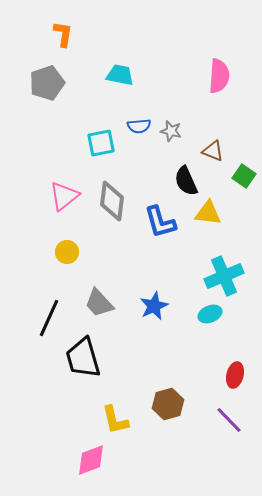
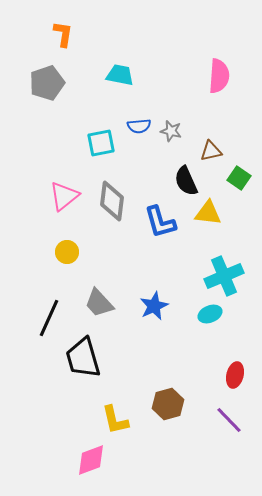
brown triangle: moved 2 px left; rotated 35 degrees counterclockwise
green square: moved 5 px left, 2 px down
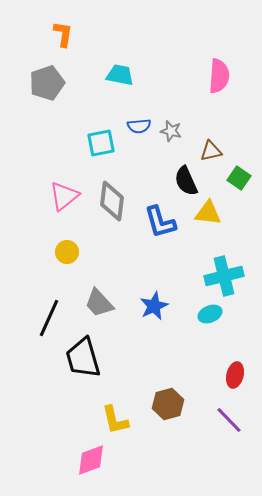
cyan cross: rotated 9 degrees clockwise
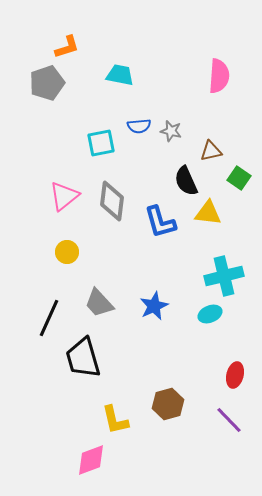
orange L-shape: moved 4 px right, 13 px down; rotated 64 degrees clockwise
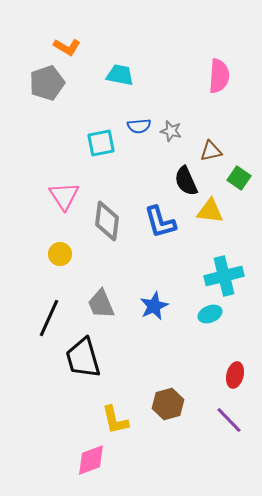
orange L-shape: rotated 48 degrees clockwise
pink triangle: rotated 24 degrees counterclockwise
gray diamond: moved 5 px left, 20 px down
yellow triangle: moved 2 px right, 2 px up
yellow circle: moved 7 px left, 2 px down
gray trapezoid: moved 2 px right, 1 px down; rotated 20 degrees clockwise
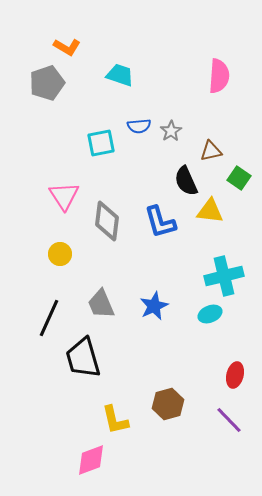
cyan trapezoid: rotated 8 degrees clockwise
gray star: rotated 25 degrees clockwise
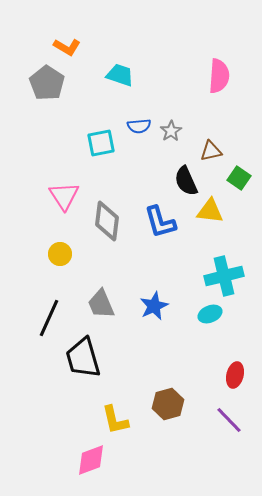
gray pentagon: rotated 20 degrees counterclockwise
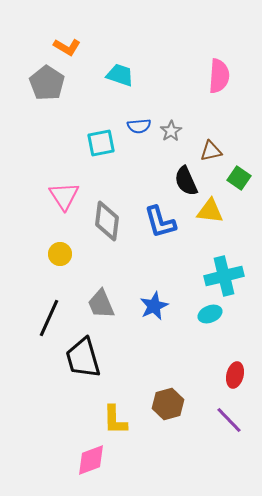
yellow L-shape: rotated 12 degrees clockwise
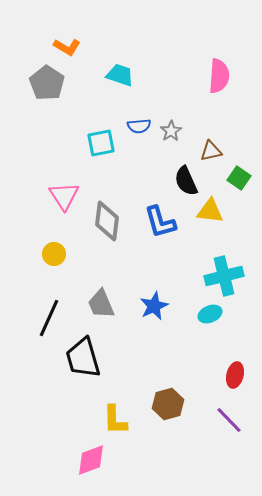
yellow circle: moved 6 px left
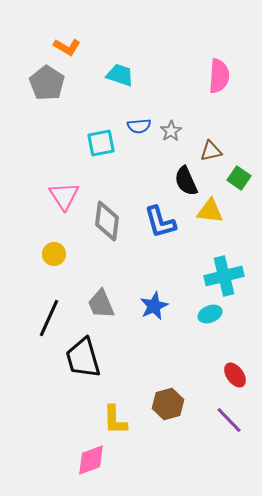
red ellipse: rotated 50 degrees counterclockwise
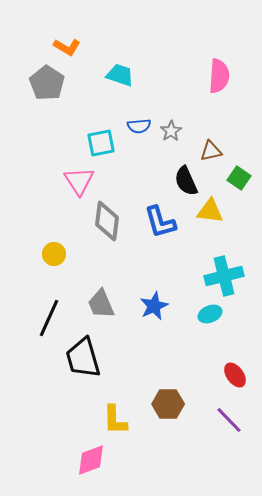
pink triangle: moved 15 px right, 15 px up
brown hexagon: rotated 16 degrees clockwise
